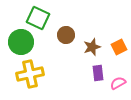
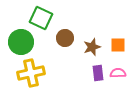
green square: moved 3 px right
brown circle: moved 1 px left, 3 px down
orange square: moved 1 px left, 2 px up; rotated 28 degrees clockwise
yellow cross: moved 1 px right, 1 px up
pink semicircle: moved 10 px up; rotated 28 degrees clockwise
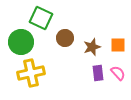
pink semicircle: rotated 49 degrees clockwise
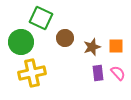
orange square: moved 2 px left, 1 px down
yellow cross: moved 1 px right
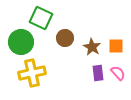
brown star: rotated 24 degrees counterclockwise
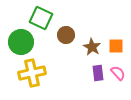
brown circle: moved 1 px right, 3 px up
